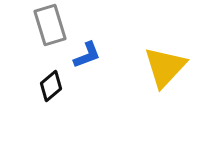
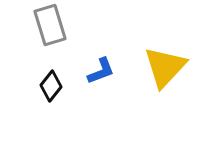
blue L-shape: moved 14 px right, 16 px down
black diamond: rotated 12 degrees counterclockwise
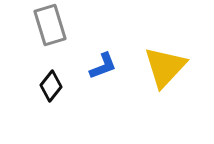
blue L-shape: moved 2 px right, 5 px up
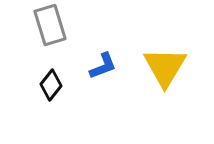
yellow triangle: rotated 12 degrees counterclockwise
black diamond: moved 1 px up
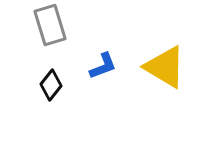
yellow triangle: rotated 30 degrees counterclockwise
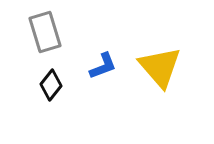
gray rectangle: moved 5 px left, 7 px down
yellow triangle: moved 5 px left; rotated 18 degrees clockwise
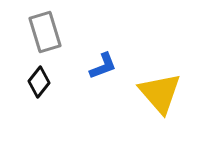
yellow triangle: moved 26 px down
black diamond: moved 12 px left, 3 px up
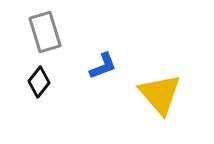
yellow triangle: moved 1 px down
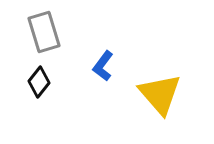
gray rectangle: moved 1 px left
blue L-shape: rotated 148 degrees clockwise
